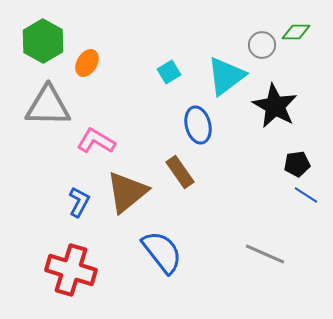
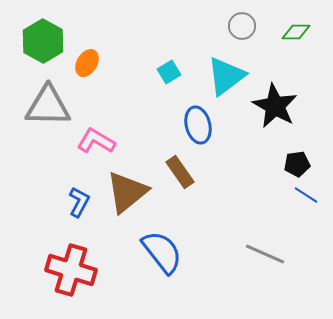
gray circle: moved 20 px left, 19 px up
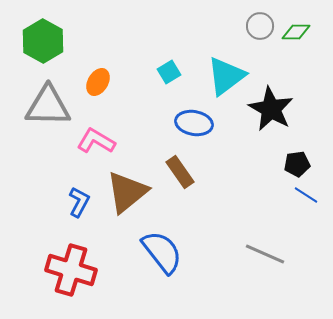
gray circle: moved 18 px right
orange ellipse: moved 11 px right, 19 px down
black star: moved 4 px left, 3 px down
blue ellipse: moved 4 px left, 2 px up; rotated 66 degrees counterclockwise
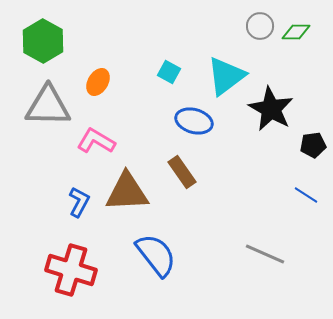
cyan square: rotated 30 degrees counterclockwise
blue ellipse: moved 2 px up; rotated 6 degrees clockwise
black pentagon: moved 16 px right, 19 px up
brown rectangle: moved 2 px right
brown triangle: rotated 36 degrees clockwise
blue semicircle: moved 6 px left, 3 px down
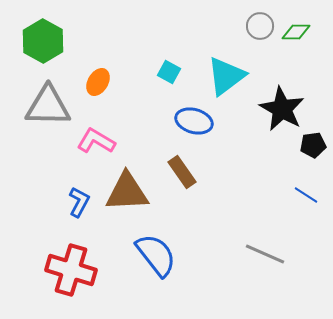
black star: moved 11 px right
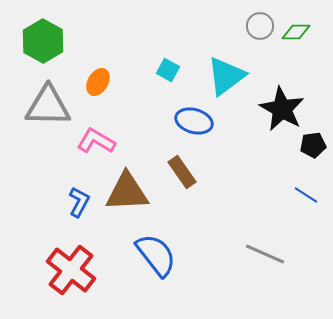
cyan square: moved 1 px left, 2 px up
red cross: rotated 21 degrees clockwise
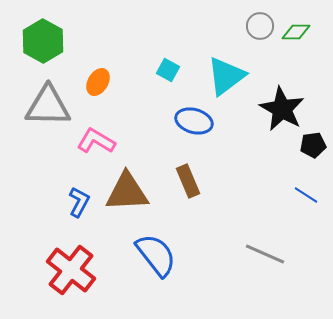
brown rectangle: moved 6 px right, 9 px down; rotated 12 degrees clockwise
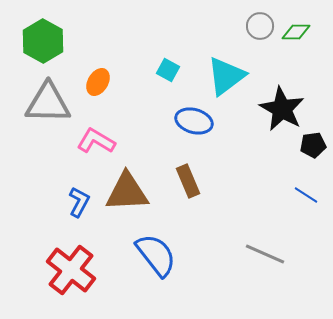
gray triangle: moved 3 px up
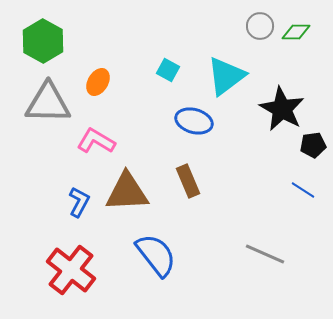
blue line: moved 3 px left, 5 px up
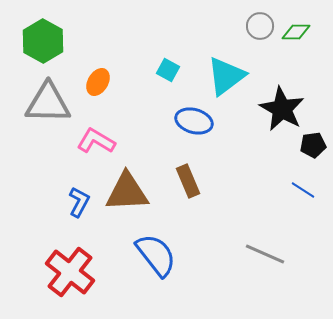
red cross: moved 1 px left, 2 px down
